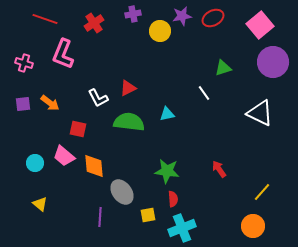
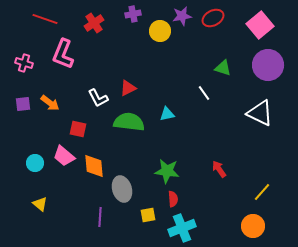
purple circle: moved 5 px left, 3 px down
green triangle: rotated 36 degrees clockwise
gray ellipse: moved 3 px up; rotated 20 degrees clockwise
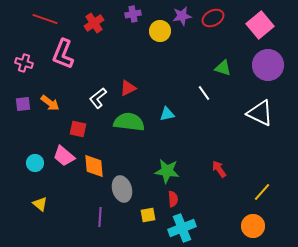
white L-shape: rotated 80 degrees clockwise
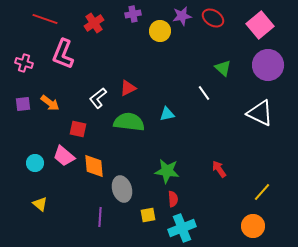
red ellipse: rotated 60 degrees clockwise
green triangle: rotated 24 degrees clockwise
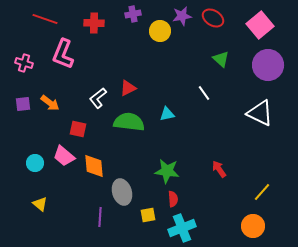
red cross: rotated 36 degrees clockwise
green triangle: moved 2 px left, 9 px up
gray ellipse: moved 3 px down
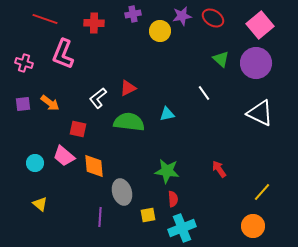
purple circle: moved 12 px left, 2 px up
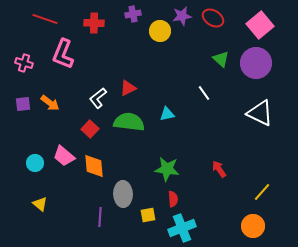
red square: moved 12 px right; rotated 30 degrees clockwise
green star: moved 2 px up
gray ellipse: moved 1 px right, 2 px down; rotated 15 degrees clockwise
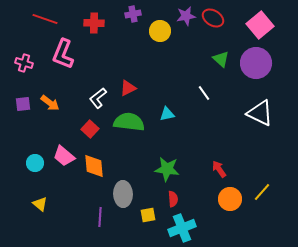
purple star: moved 4 px right
orange circle: moved 23 px left, 27 px up
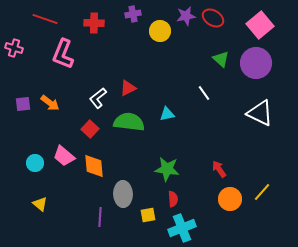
pink cross: moved 10 px left, 15 px up
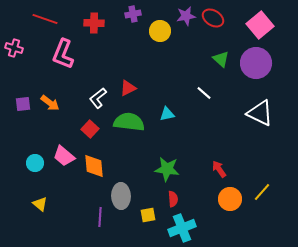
white line: rotated 14 degrees counterclockwise
gray ellipse: moved 2 px left, 2 px down
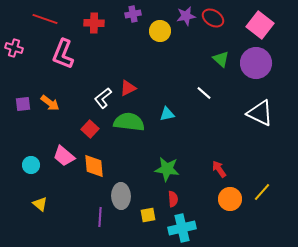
pink square: rotated 12 degrees counterclockwise
white L-shape: moved 5 px right
cyan circle: moved 4 px left, 2 px down
cyan cross: rotated 8 degrees clockwise
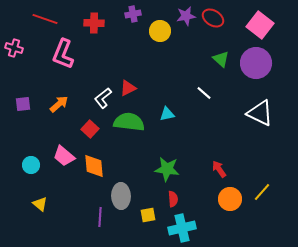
orange arrow: moved 9 px right, 1 px down; rotated 78 degrees counterclockwise
